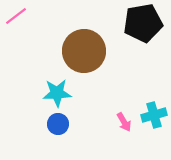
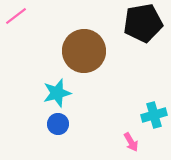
cyan star: rotated 12 degrees counterclockwise
pink arrow: moved 7 px right, 20 px down
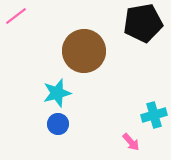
pink arrow: rotated 12 degrees counterclockwise
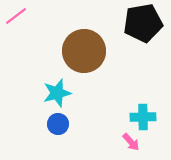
cyan cross: moved 11 px left, 2 px down; rotated 15 degrees clockwise
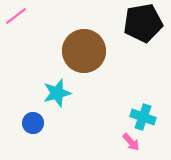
cyan cross: rotated 20 degrees clockwise
blue circle: moved 25 px left, 1 px up
